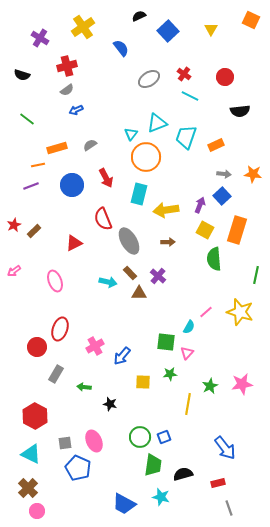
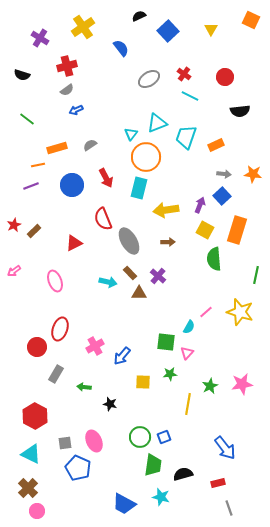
cyan rectangle at (139, 194): moved 6 px up
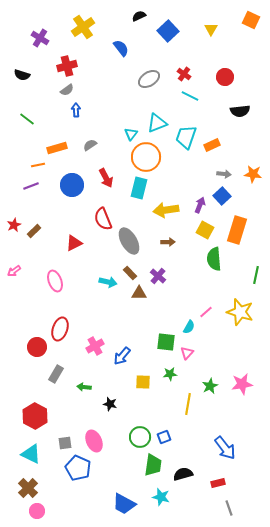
blue arrow at (76, 110): rotated 112 degrees clockwise
orange rectangle at (216, 145): moved 4 px left
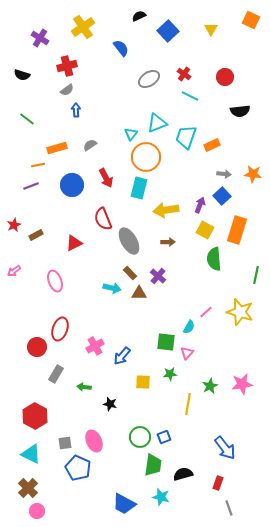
brown rectangle at (34, 231): moved 2 px right, 4 px down; rotated 16 degrees clockwise
cyan arrow at (108, 282): moved 4 px right, 6 px down
red rectangle at (218, 483): rotated 56 degrees counterclockwise
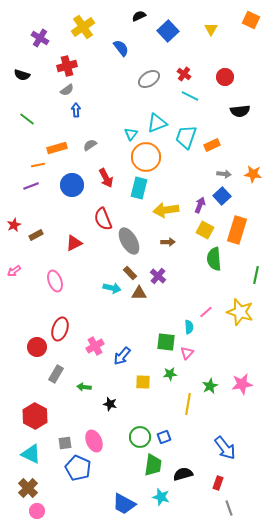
cyan semicircle at (189, 327): rotated 32 degrees counterclockwise
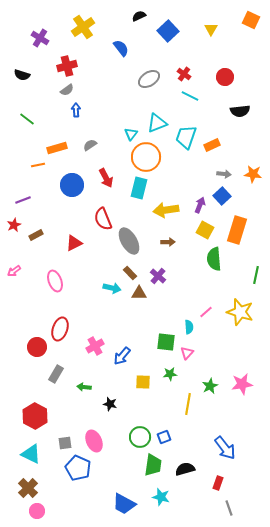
purple line at (31, 186): moved 8 px left, 14 px down
black semicircle at (183, 474): moved 2 px right, 5 px up
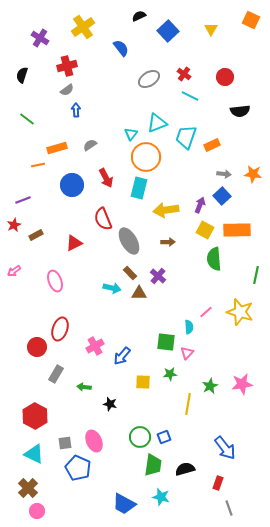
black semicircle at (22, 75): rotated 91 degrees clockwise
orange rectangle at (237, 230): rotated 72 degrees clockwise
cyan triangle at (31, 454): moved 3 px right
